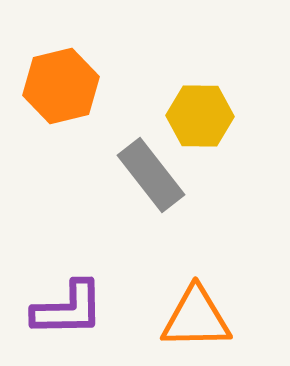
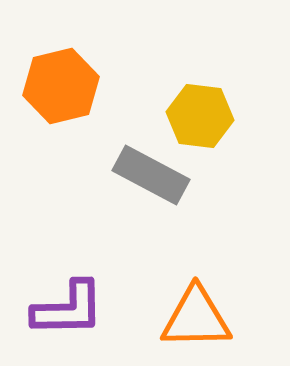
yellow hexagon: rotated 6 degrees clockwise
gray rectangle: rotated 24 degrees counterclockwise
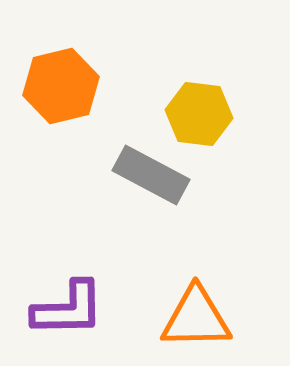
yellow hexagon: moved 1 px left, 2 px up
